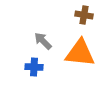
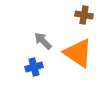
orange triangle: moved 2 px left; rotated 28 degrees clockwise
blue cross: rotated 18 degrees counterclockwise
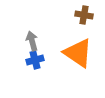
gray arrow: moved 11 px left; rotated 30 degrees clockwise
blue cross: moved 1 px right, 7 px up
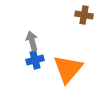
orange triangle: moved 10 px left, 16 px down; rotated 36 degrees clockwise
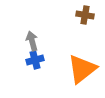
brown cross: moved 1 px right
orange triangle: moved 14 px right; rotated 12 degrees clockwise
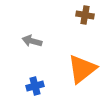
gray arrow: rotated 60 degrees counterclockwise
blue cross: moved 26 px down
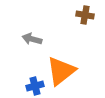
gray arrow: moved 2 px up
orange triangle: moved 21 px left, 2 px down
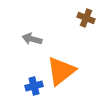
brown cross: moved 1 px right, 3 px down; rotated 12 degrees clockwise
blue cross: moved 1 px left
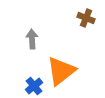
gray arrow: rotated 72 degrees clockwise
blue cross: rotated 24 degrees counterclockwise
